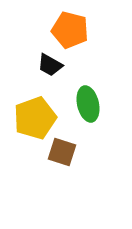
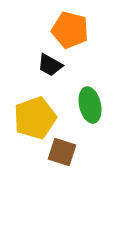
green ellipse: moved 2 px right, 1 px down
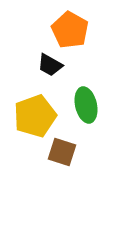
orange pentagon: rotated 15 degrees clockwise
green ellipse: moved 4 px left
yellow pentagon: moved 2 px up
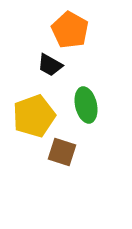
yellow pentagon: moved 1 px left
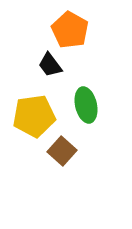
black trapezoid: rotated 24 degrees clockwise
yellow pentagon: rotated 12 degrees clockwise
brown square: moved 1 px up; rotated 24 degrees clockwise
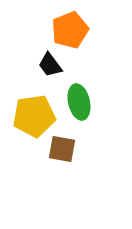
orange pentagon: rotated 21 degrees clockwise
green ellipse: moved 7 px left, 3 px up
brown square: moved 2 px up; rotated 32 degrees counterclockwise
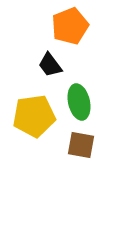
orange pentagon: moved 4 px up
brown square: moved 19 px right, 4 px up
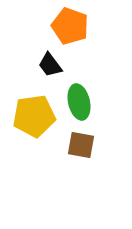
orange pentagon: rotated 30 degrees counterclockwise
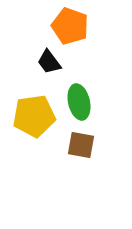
black trapezoid: moved 1 px left, 3 px up
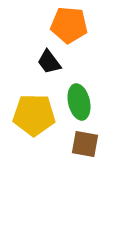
orange pentagon: moved 1 px left, 1 px up; rotated 15 degrees counterclockwise
yellow pentagon: moved 1 px up; rotated 9 degrees clockwise
brown square: moved 4 px right, 1 px up
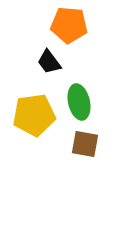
yellow pentagon: rotated 9 degrees counterclockwise
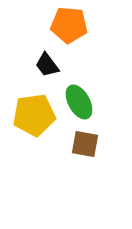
black trapezoid: moved 2 px left, 3 px down
green ellipse: rotated 16 degrees counterclockwise
